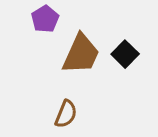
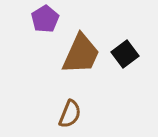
black square: rotated 8 degrees clockwise
brown semicircle: moved 4 px right
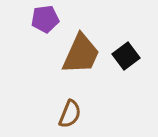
purple pentagon: rotated 24 degrees clockwise
black square: moved 1 px right, 2 px down
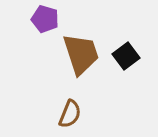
purple pentagon: rotated 24 degrees clockwise
brown trapezoid: rotated 42 degrees counterclockwise
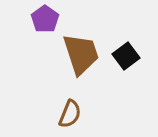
purple pentagon: rotated 20 degrees clockwise
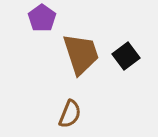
purple pentagon: moved 3 px left, 1 px up
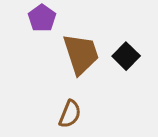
black square: rotated 8 degrees counterclockwise
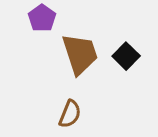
brown trapezoid: moved 1 px left
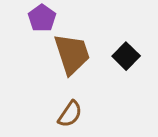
brown trapezoid: moved 8 px left
brown semicircle: rotated 12 degrees clockwise
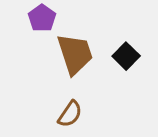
brown trapezoid: moved 3 px right
